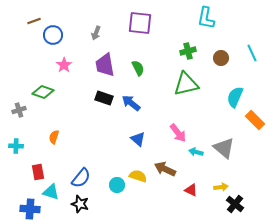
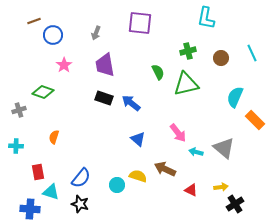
green semicircle: moved 20 px right, 4 px down
black cross: rotated 18 degrees clockwise
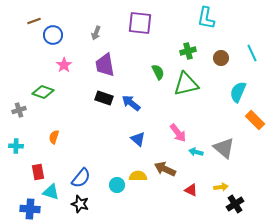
cyan semicircle: moved 3 px right, 5 px up
yellow semicircle: rotated 18 degrees counterclockwise
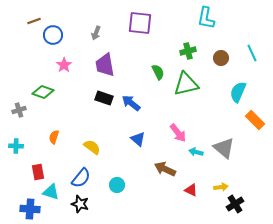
yellow semicircle: moved 46 px left, 29 px up; rotated 36 degrees clockwise
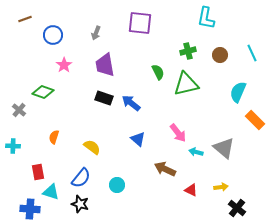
brown line: moved 9 px left, 2 px up
brown circle: moved 1 px left, 3 px up
gray cross: rotated 32 degrees counterclockwise
cyan cross: moved 3 px left
black cross: moved 2 px right, 4 px down; rotated 18 degrees counterclockwise
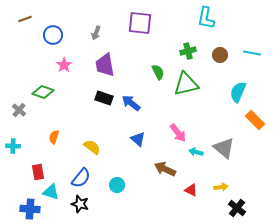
cyan line: rotated 54 degrees counterclockwise
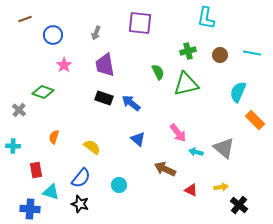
red rectangle: moved 2 px left, 2 px up
cyan circle: moved 2 px right
black cross: moved 2 px right, 3 px up
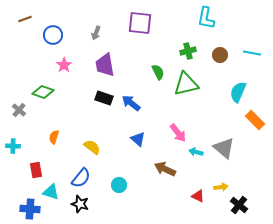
red triangle: moved 7 px right, 6 px down
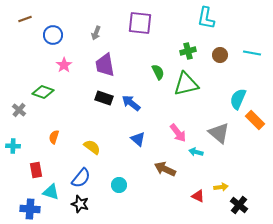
cyan semicircle: moved 7 px down
gray triangle: moved 5 px left, 15 px up
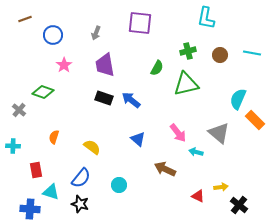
green semicircle: moved 1 px left, 4 px up; rotated 56 degrees clockwise
blue arrow: moved 3 px up
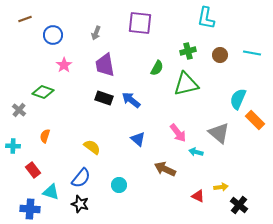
orange semicircle: moved 9 px left, 1 px up
red rectangle: moved 3 px left; rotated 28 degrees counterclockwise
